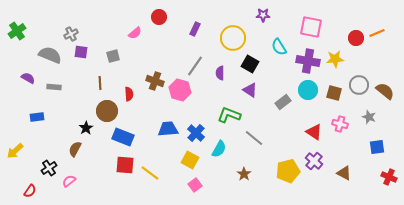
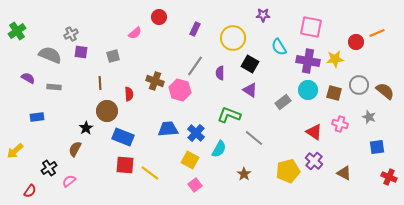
red circle at (356, 38): moved 4 px down
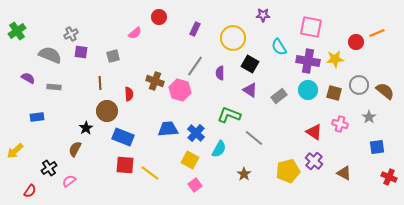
gray rectangle at (283, 102): moved 4 px left, 6 px up
gray star at (369, 117): rotated 16 degrees clockwise
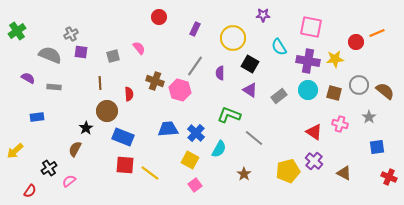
pink semicircle at (135, 33): moved 4 px right, 15 px down; rotated 88 degrees counterclockwise
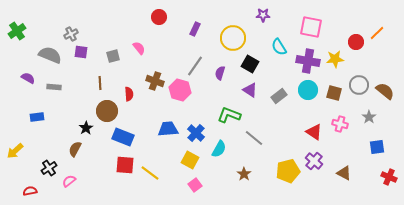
orange line at (377, 33): rotated 21 degrees counterclockwise
purple semicircle at (220, 73): rotated 16 degrees clockwise
red semicircle at (30, 191): rotated 136 degrees counterclockwise
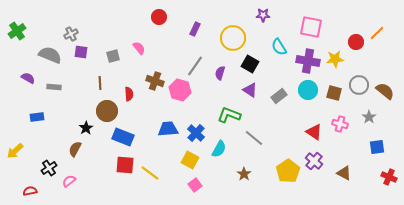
yellow pentagon at (288, 171): rotated 20 degrees counterclockwise
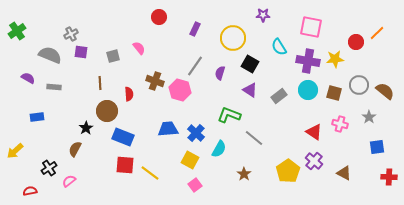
red cross at (389, 177): rotated 21 degrees counterclockwise
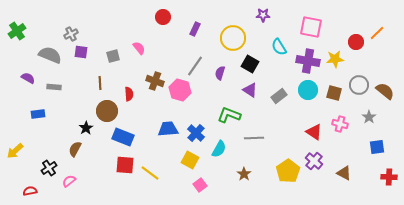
red circle at (159, 17): moved 4 px right
blue rectangle at (37, 117): moved 1 px right, 3 px up
gray line at (254, 138): rotated 42 degrees counterclockwise
pink square at (195, 185): moved 5 px right
